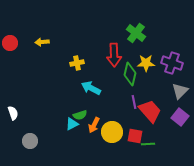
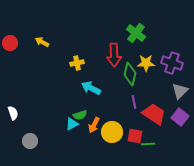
yellow arrow: rotated 32 degrees clockwise
red trapezoid: moved 4 px right, 3 px down; rotated 15 degrees counterclockwise
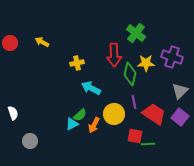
purple cross: moved 6 px up
green semicircle: rotated 24 degrees counterclockwise
yellow circle: moved 2 px right, 18 px up
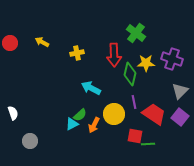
purple cross: moved 2 px down
yellow cross: moved 10 px up
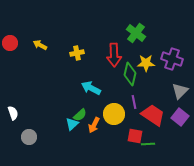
yellow arrow: moved 2 px left, 3 px down
red trapezoid: moved 1 px left, 1 px down
cyan triangle: rotated 16 degrees counterclockwise
gray circle: moved 1 px left, 4 px up
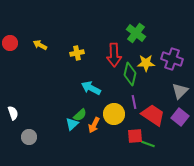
red square: rotated 14 degrees counterclockwise
green line: rotated 24 degrees clockwise
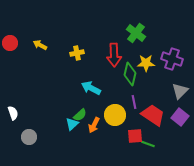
yellow circle: moved 1 px right, 1 px down
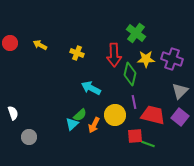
yellow cross: rotated 32 degrees clockwise
yellow star: moved 4 px up
red trapezoid: rotated 20 degrees counterclockwise
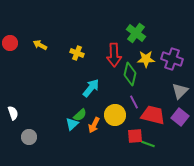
cyan arrow: rotated 102 degrees clockwise
purple line: rotated 16 degrees counterclockwise
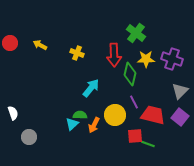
green semicircle: rotated 136 degrees counterclockwise
